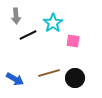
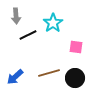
pink square: moved 3 px right, 6 px down
blue arrow: moved 2 px up; rotated 108 degrees clockwise
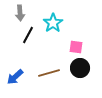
gray arrow: moved 4 px right, 3 px up
black line: rotated 36 degrees counterclockwise
black circle: moved 5 px right, 10 px up
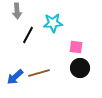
gray arrow: moved 3 px left, 2 px up
cyan star: rotated 30 degrees clockwise
brown line: moved 10 px left
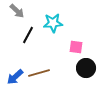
gray arrow: rotated 42 degrees counterclockwise
black circle: moved 6 px right
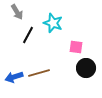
gray arrow: moved 1 px down; rotated 14 degrees clockwise
cyan star: rotated 24 degrees clockwise
blue arrow: moved 1 px left; rotated 24 degrees clockwise
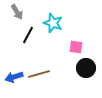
brown line: moved 1 px down
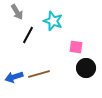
cyan star: moved 2 px up
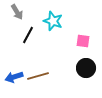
pink square: moved 7 px right, 6 px up
brown line: moved 1 px left, 2 px down
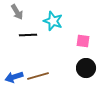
black line: rotated 60 degrees clockwise
